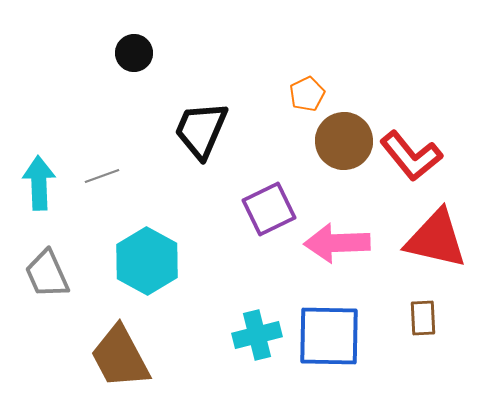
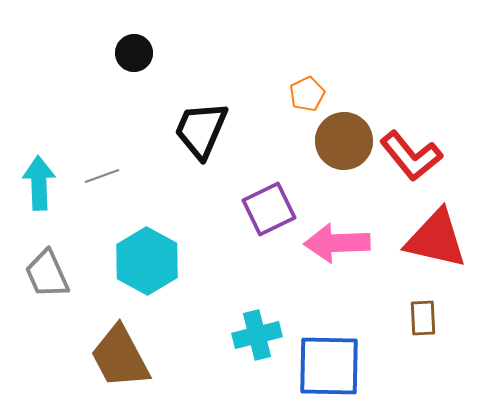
blue square: moved 30 px down
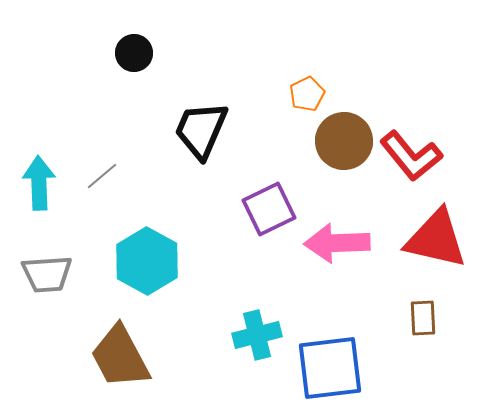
gray line: rotated 20 degrees counterclockwise
gray trapezoid: rotated 70 degrees counterclockwise
blue square: moved 1 px right, 2 px down; rotated 8 degrees counterclockwise
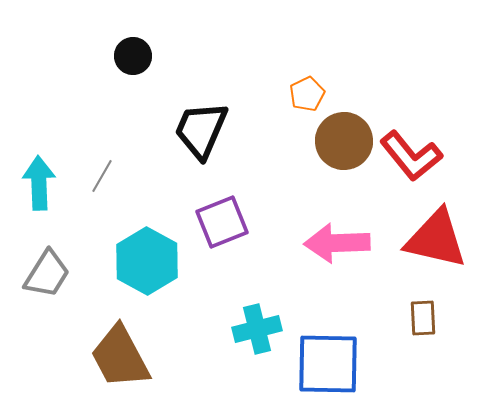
black circle: moved 1 px left, 3 px down
gray line: rotated 20 degrees counterclockwise
purple square: moved 47 px left, 13 px down; rotated 4 degrees clockwise
gray trapezoid: rotated 54 degrees counterclockwise
cyan cross: moved 6 px up
blue square: moved 2 px left, 4 px up; rotated 8 degrees clockwise
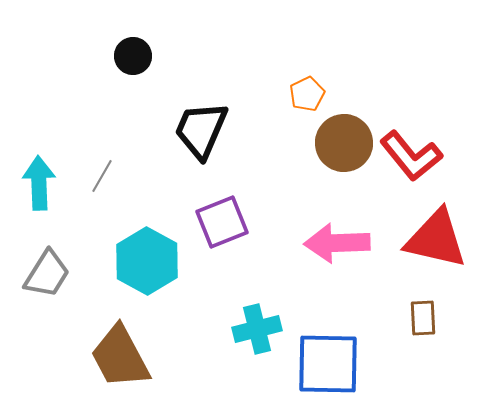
brown circle: moved 2 px down
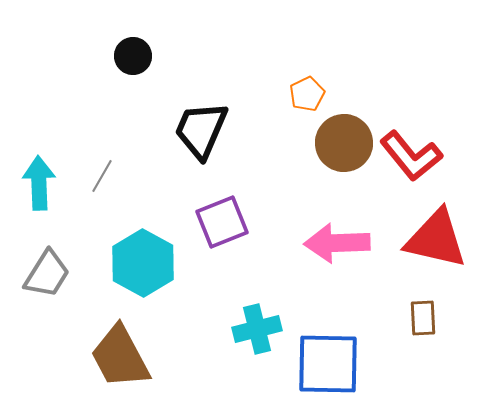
cyan hexagon: moved 4 px left, 2 px down
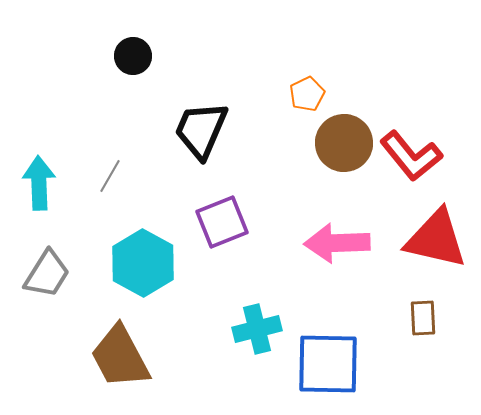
gray line: moved 8 px right
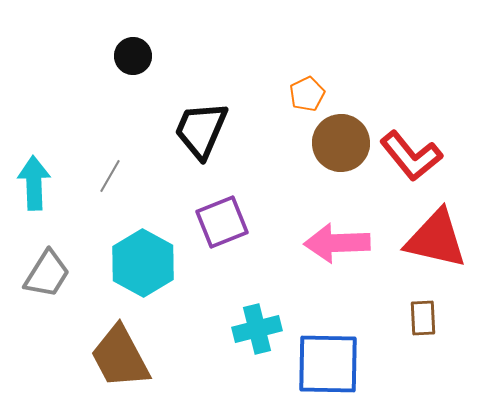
brown circle: moved 3 px left
cyan arrow: moved 5 px left
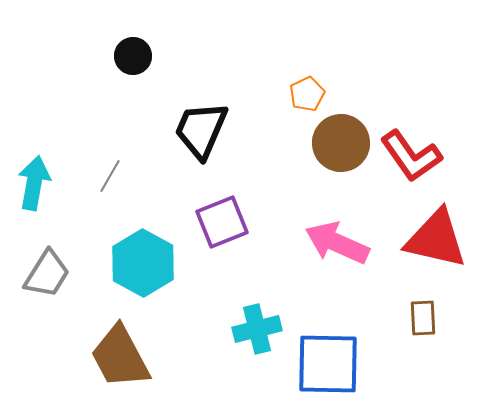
red L-shape: rotated 4 degrees clockwise
cyan arrow: rotated 12 degrees clockwise
pink arrow: rotated 26 degrees clockwise
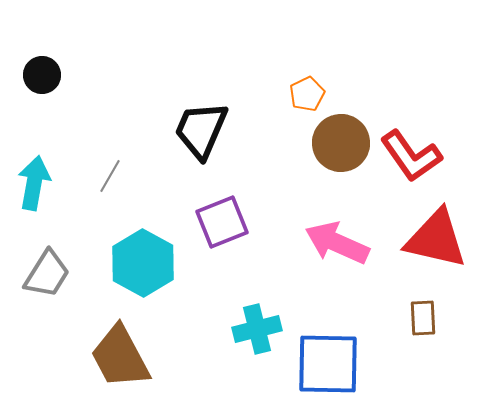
black circle: moved 91 px left, 19 px down
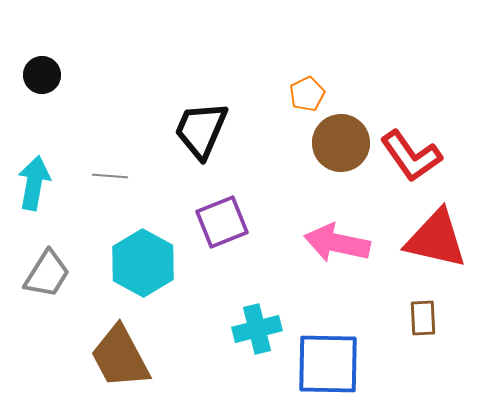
gray line: rotated 64 degrees clockwise
pink arrow: rotated 12 degrees counterclockwise
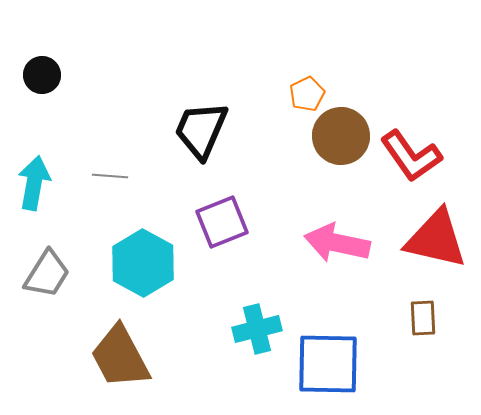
brown circle: moved 7 px up
